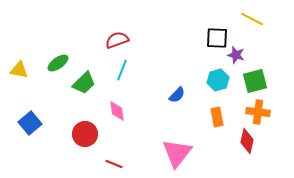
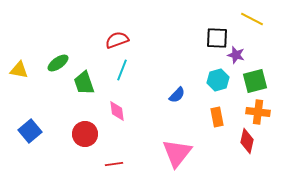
green trapezoid: rotated 115 degrees clockwise
blue square: moved 8 px down
red line: rotated 30 degrees counterclockwise
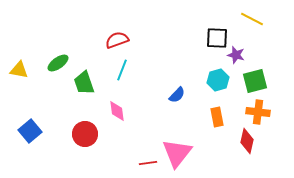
red line: moved 34 px right, 1 px up
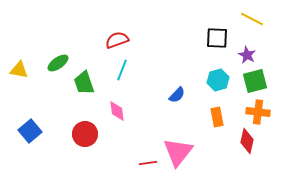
purple star: moved 11 px right; rotated 12 degrees clockwise
pink triangle: moved 1 px right, 1 px up
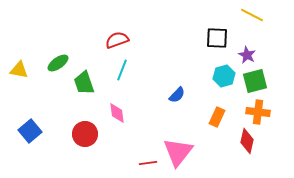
yellow line: moved 4 px up
cyan hexagon: moved 6 px right, 4 px up
pink diamond: moved 2 px down
orange rectangle: rotated 36 degrees clockwise
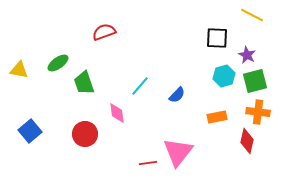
red semicircle: moved 13 px left, 8 px up
cyan line: moved 18 px right, 16 px down; rotated 20 degrees clockwise
orange rectangle: rotated 54 degrees clockwise
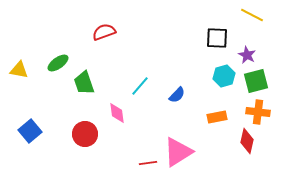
green square: moved 1 px right
pink triangle: rotated 20 degrees clockwise
